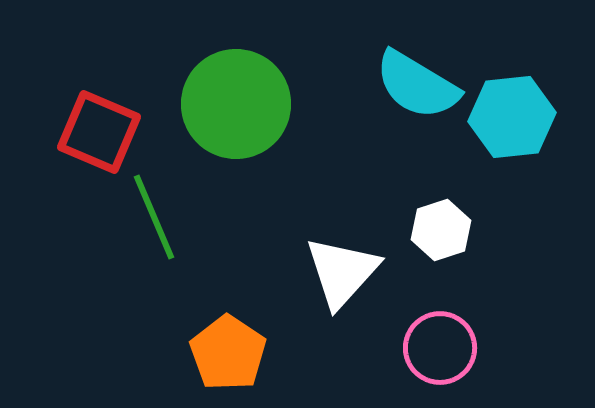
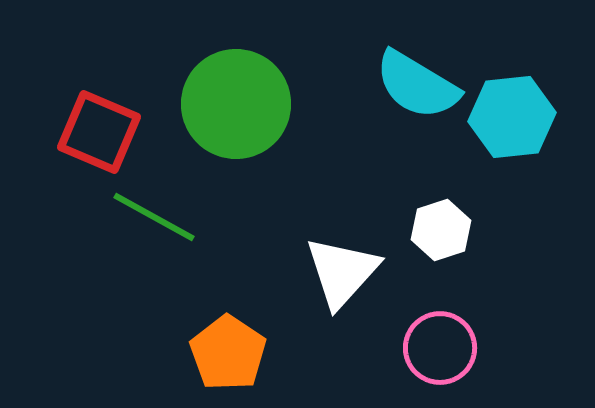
green line: rotated 38 degrees counterclockwise
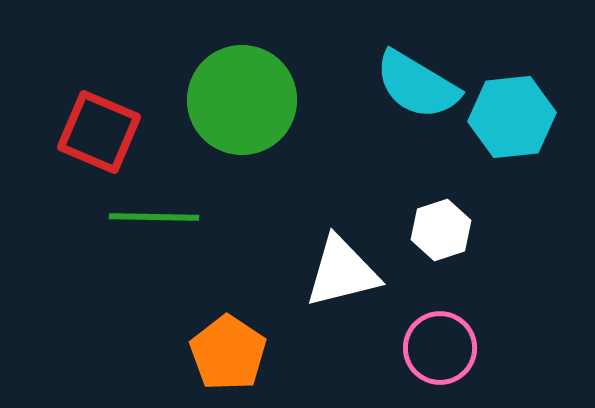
green circle: moved 6 px right, 4 px up
green line: rotated 28 degrees counterclockwise
white triangle: rotated 34 degrees clockwise
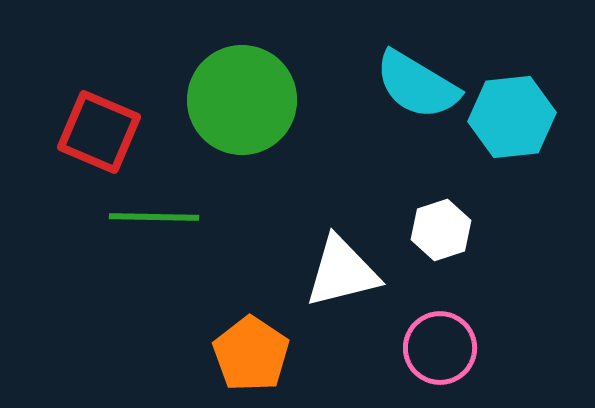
orange pentagon: moved 23 px right, 1 px down
